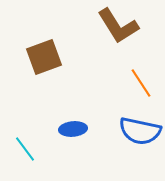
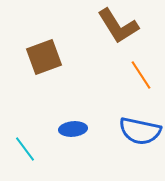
orange line: moved 8 px up
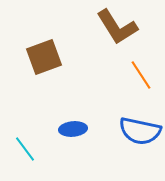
brown L-shape: moved 1 px left, 1 px down
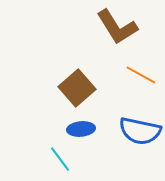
brown square: moved 33 px right, 31 px down; rotated 21 degrees counterclockwise
orange line: rotated 28 degrees counterclockwise
blue ellipse: moved 8 px right
cyan line: moved 35 px right, 10 px down
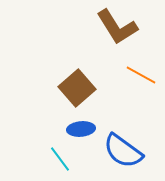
blue semicircle: moved 17 px left, 20 px down; rotated 24 degrees clockwise
